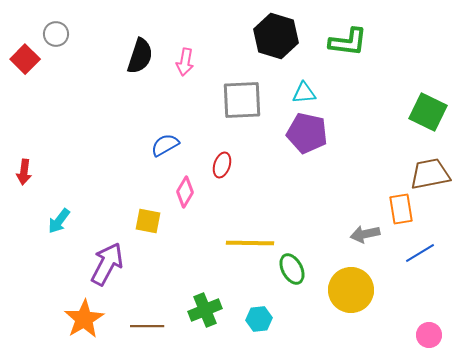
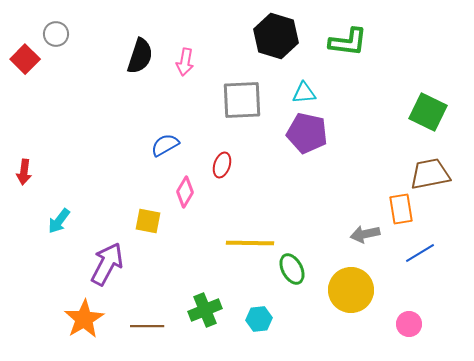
pink circle: moved 20 px left, 11 px up
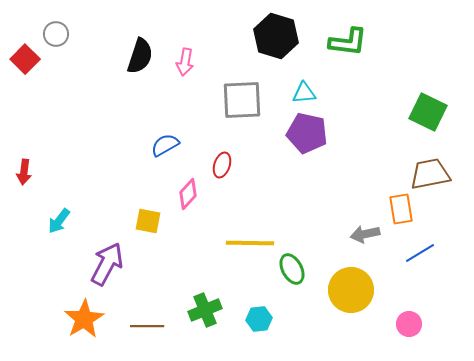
pink diamond: moved 3 px right, 2 px down; rotated 12 degrees clockwise
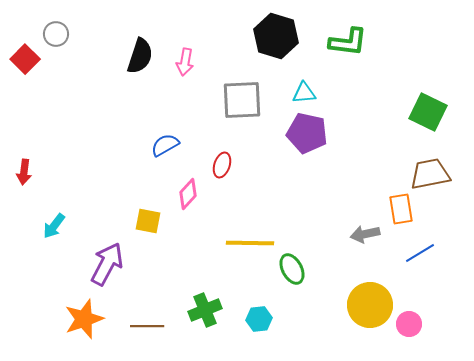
cyan arrow: moved 5 px left, 5 px down
yellow circle: moved 19 px right, 15 px down
orange star: rotated 12 degrees clockwise
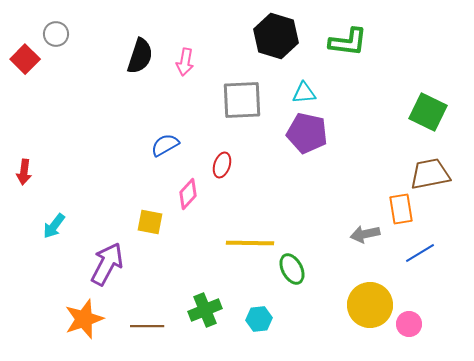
yellow square: moved 2 px right, 1 px down
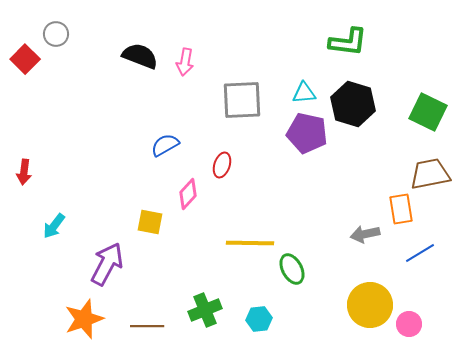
black hexagon: moved 77 px right, 68 px down
black semicircle: rotated 87 degrees counterclockwise
